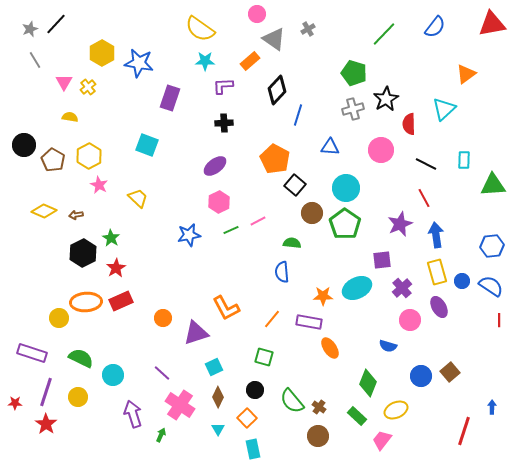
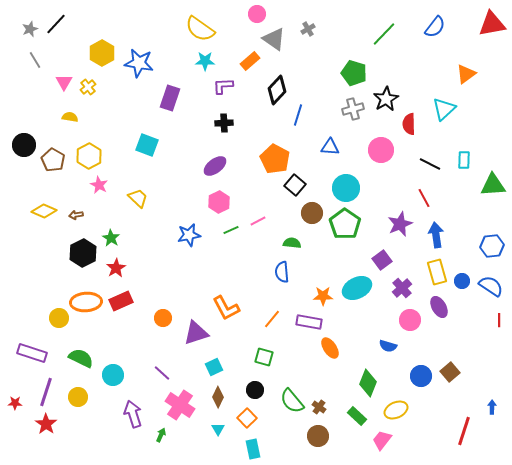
black line at (426, 164): moved 4 px right
purple square at (382, 260): rotated 30 degrees counterclockwise
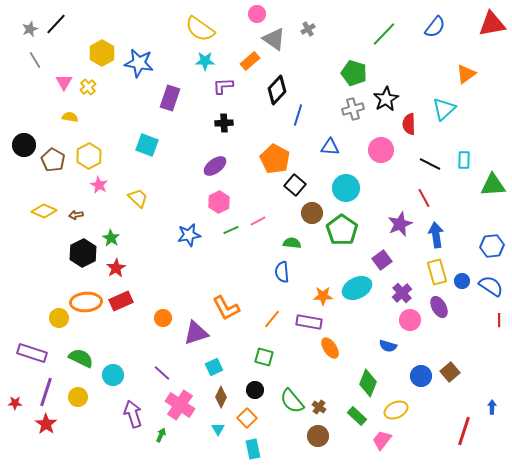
green pentagon at (345, 224): moved 3 px left, 6 px down
purple cross at (402, 288): moved 5 px down
brown diamond at (218, 397): moved 3 px right
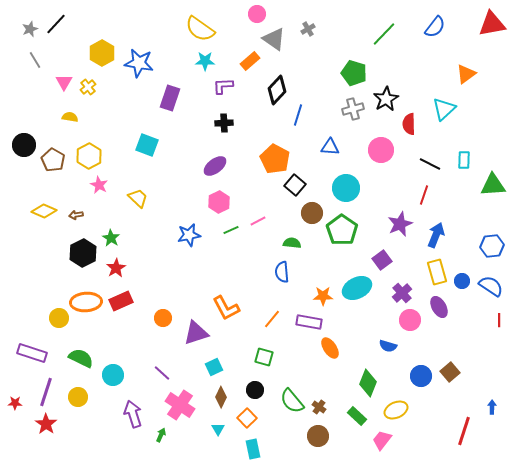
red line at (424, 198): moved 3 px up; rotated 48 degrees clockwise
blue arrow at (436, 235): rotated 30 degrees clockwise
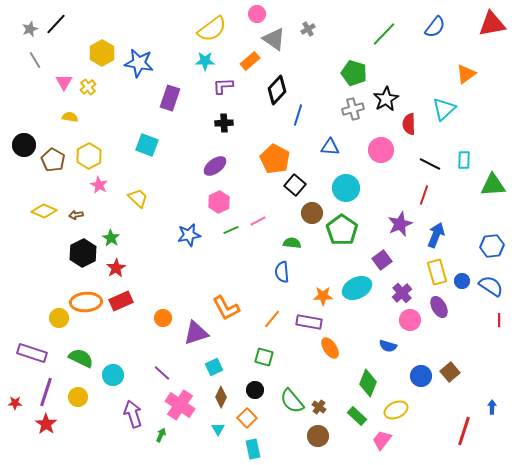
yellow semicircle at (200, 29): moved 12 px right; rotated 72 degrees counterclockwise
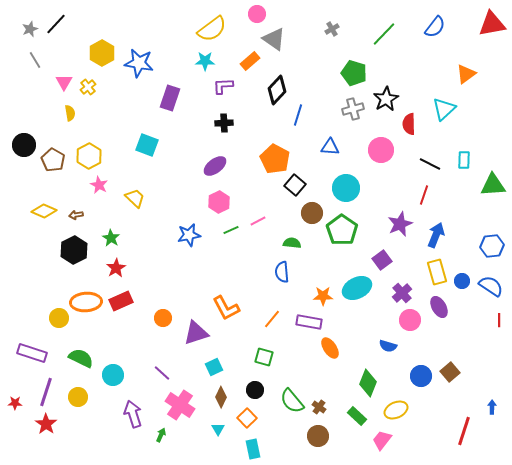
gray cross at (308, 29): moved 24 px right
yellow semicircle at (70, 117): moved 4 px up; rotated 70 degrees clockwise
yellow trapezoid at (138, 198): moved 3 px left
black hexagon at (83, 253): moved 9 px left, 3 px up
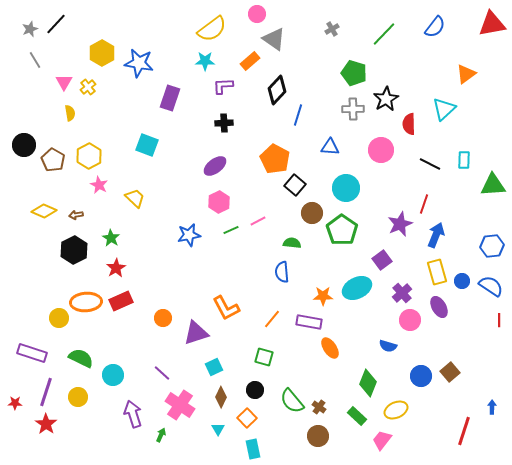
gray cross at (353, 109): rotated 15 degrees clockwise
red line at (424, 195): moved 9 px down
